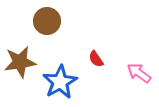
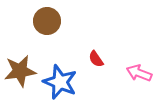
brown star: moved 9 px down
pink arrow: rotated 15 degrees counterclockwise
blue star: rotated 20 degrees counterclockwise
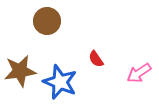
pink arrow: rotated 55 degrees counterclockwise
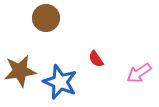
brown circle: moved 1 px left, 3 px up
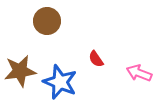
brown circle: moved 1 px right, 3 px down
pink arrow: rotated 55 degrees clockwise
